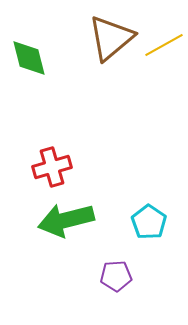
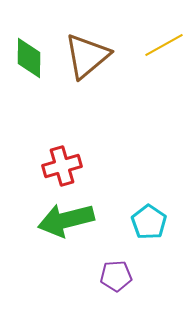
brown triangle: moved 24 px left, 18 px down
green diamond: rotated 15 degrees clockwise
red cross: moved 10 px right, 1 px up
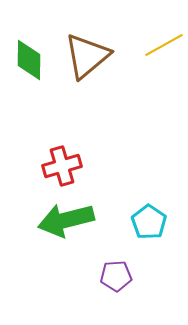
green diamond: moved 2 px down
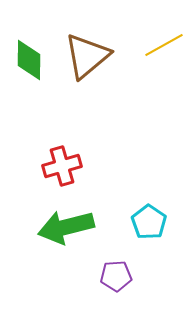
green arrow: moved 7 px down
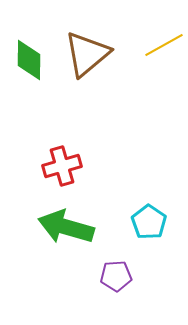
brown triangle: moved 2 px up
green arrow: rotated 30 degrees clockwise
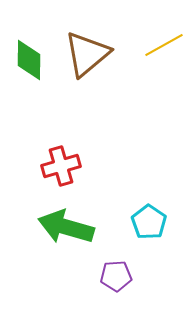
red cross: moved 1 px left
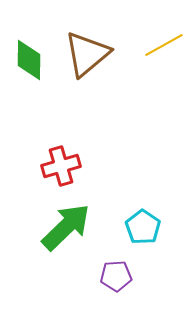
cyan pentagon: moved 6 px left, 5 px down
green arrow: rotated 120 degrees clockwise
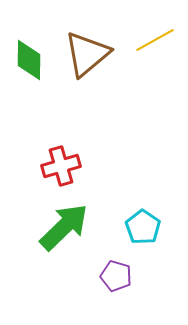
yellow line: moved 9 px left, 5 px up
green arrow: moved 2 px left
purple pentagon: rotated 20 degrees clockwise
